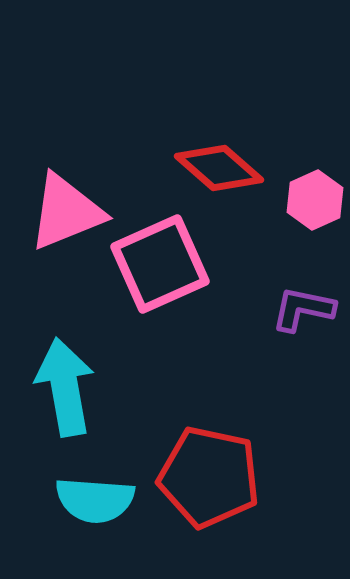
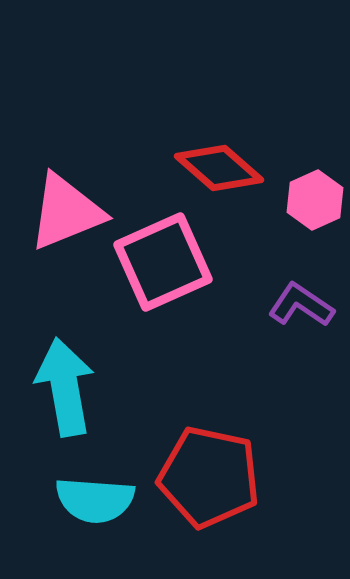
pink square: moved 3 px right, 2 px up
purple L-shape: moved 2 px left, 4 px up; rotated 22 degrees clockwise
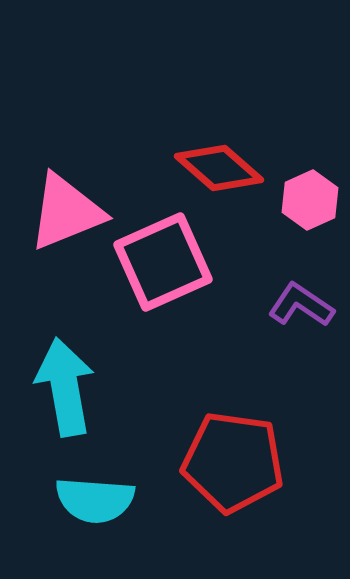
pink hexagon: moved 5 px left
red pentagon: moved 24 px right, 15 px up; rotated 4 degrees counterclockwise
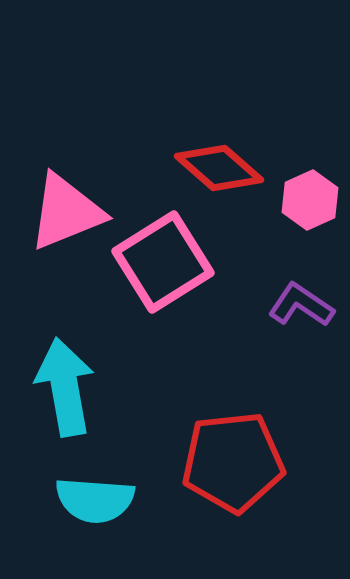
pink square: rotated 8 degrees counterclockwise
red pentagon: rotated 14 degrees counterclockwise
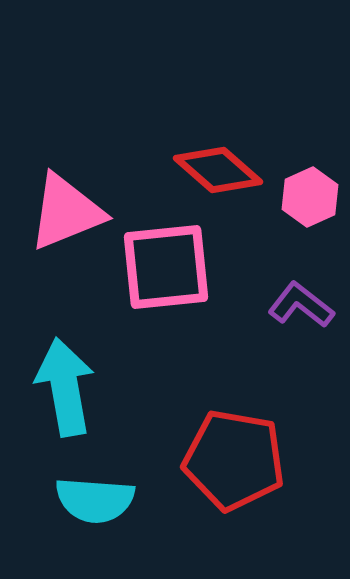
red diamond: moved 1 px left, 2 px down
pink hexagon: moved 3 px up
pink square: moved 3 px right, 5 px down; rotated 26 degrees clockwise
purple L-shape: rotated 4 degrees clockwise
red pentagon: moved 1 px right, 2 px up; rotated 16 degrees clockwise
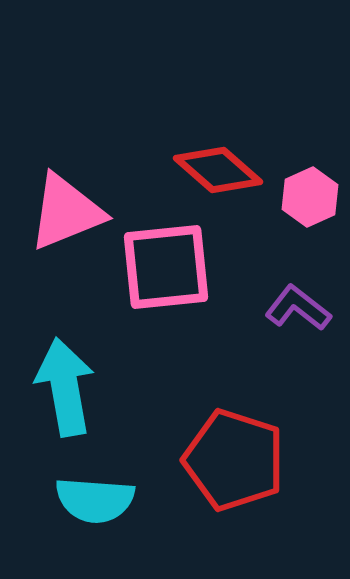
purple L-shape: moved 3 px left, 3 px down
red pentagon: rotated 8 degrees clockwise
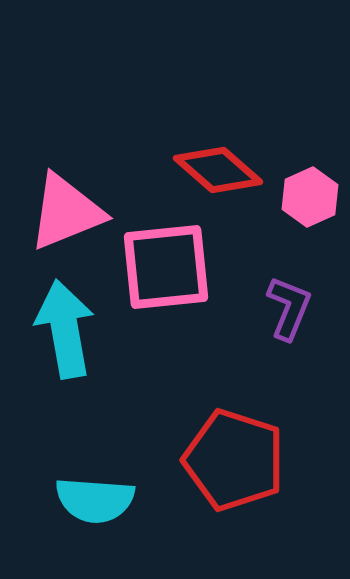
purple L-shape: moved 9 px left; rotated 74 degrees clockwise
cyan arrow: moved 58 px up
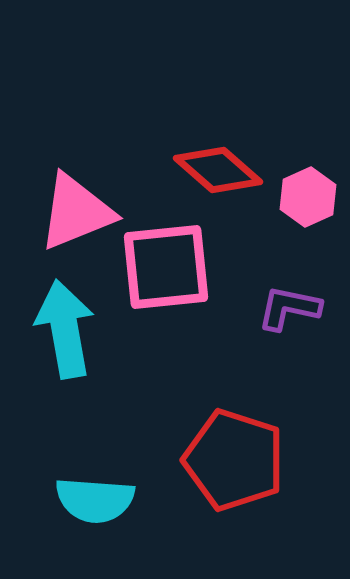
pink hexagon: moved 2 px left
pink triangle: moved 10 px right
purple L-shape: rotated 100 degrees counterclockwise
